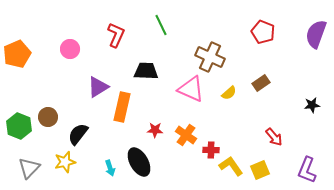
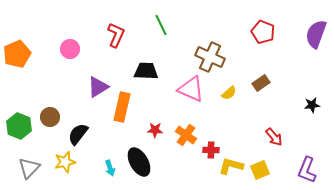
brown circle: moved 2 px right
yellow L-shape: rotated 40 degrees counterclockwise
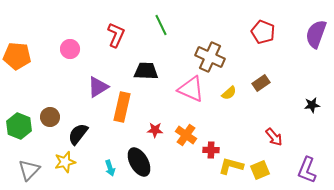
orange pentagon: moved 2 px down; rotated 28 degrees clockwise
gray triangle: moved 2 px down
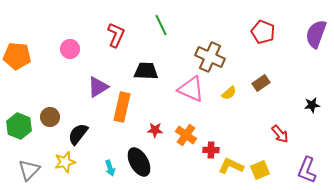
red arrow: moved 6 px right, 3 px up
yellow L-shape: rotated 10 degrees clockwise
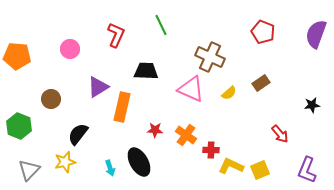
brown circle: moved 1 px right, 18 px up
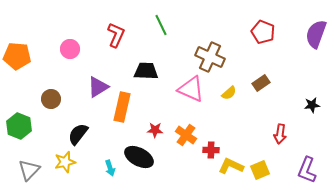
red arrow: rotated 48 degrees clockwise
black ellipse: moved 5 px up; rotated 32 degrees counterclockwise
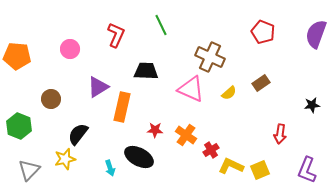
red cross: rotated 35 degrees counterclockwise
yellow star: moved 3 px up
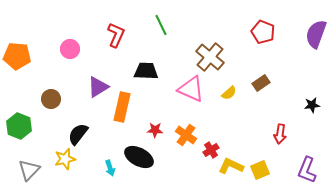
brown cross: rotated 16 degrees clockwise
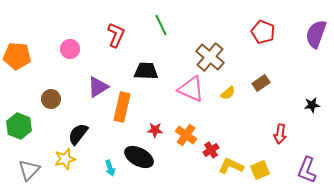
yellow semicircle: moved 1 px left
